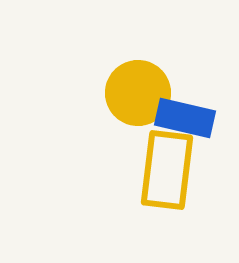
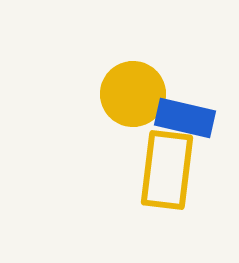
yellow circle: moved 5 px left, 1 px down
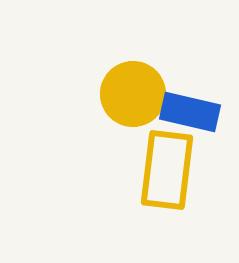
blue rectangle: moved 5 px right, 6 px up
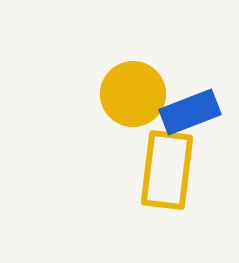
blue rectangle: rotated 34 degrees counterclockwise
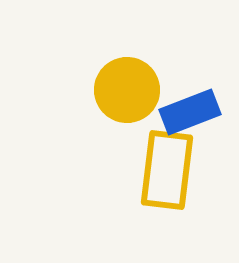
yellow circle: moved 6 px left, 4 px up
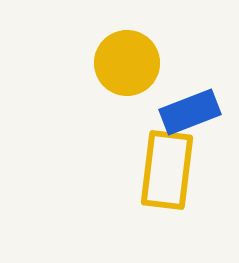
yellow circle: moved 27 px up
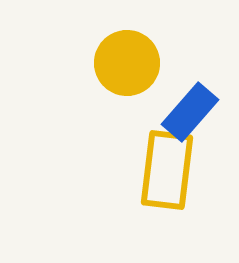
blue rectangle: rotated 28 degrees counterclockwise
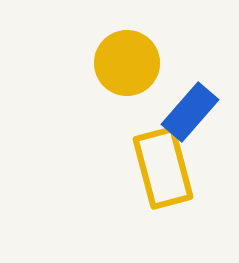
yellow rectangle: moved 4 px left, 2 px up; rotated 22 degrees counterclockwise
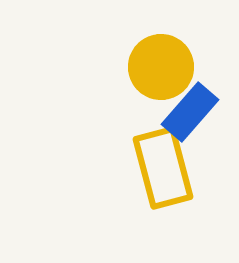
yellow circle: moved 34 px right, 4 px down
